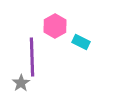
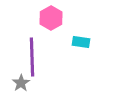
pink hexagon: moved 4 px left, 8 px up
cyan rectangle: rotated 18 degrees counterclockwise
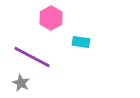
purple line: rotated 60 degrees counterclockwise
gray star: rotated 12 degrees counterclockwise
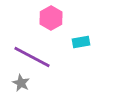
cyan rectangle: rotated 18 degrees counterclockwise
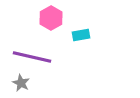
cyan rectangle: moved 7 px up
purple line: rotated 15 degrees counterclockwise
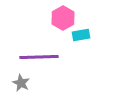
pink hexagon: moved 12 px right
purple line: moved 7 px right; rotated 15 degrees counterclockwise
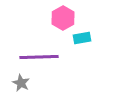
cyan rectangle: moved 1 px right, 3 px down
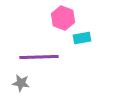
pink hexagon: rotated 10 degrees counterclockwise
gray star: rotated 18 degrees counterclockwise
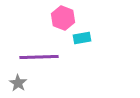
gray star: moved 3 px left; rotated 24 degrees clockwise
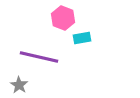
purple line: rotated 15 degrees clockwise
gray star: moved 1 px right, 2 px down
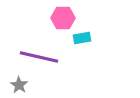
pink hexagon: rotated 20 degrees counterclockwise
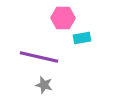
gray star: moved 25 px right; rotated 18 degrees counterclockwise
